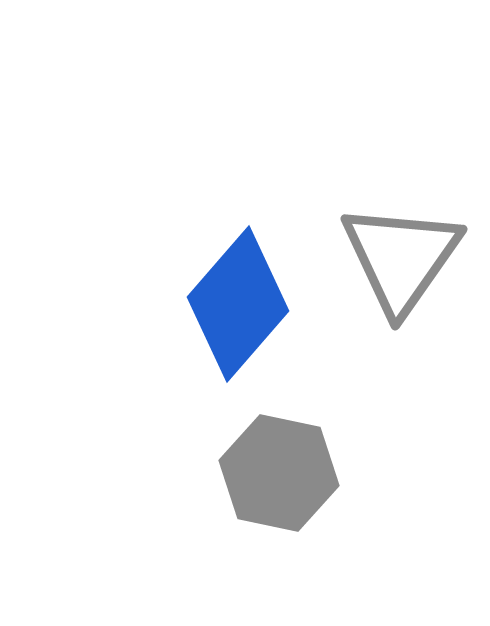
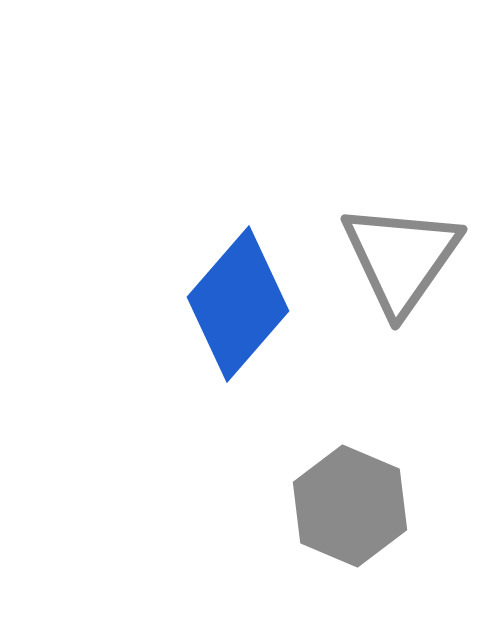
gray hexagon: moved 71 px right, 33 px down; rotated 11 degrees clockwise
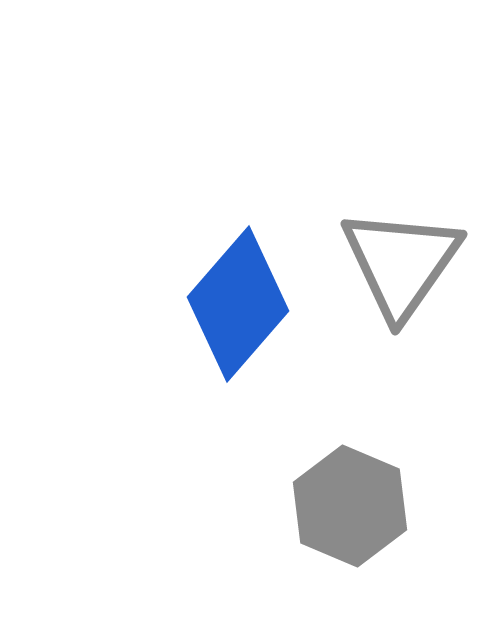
gray triangle: moved 5 px down
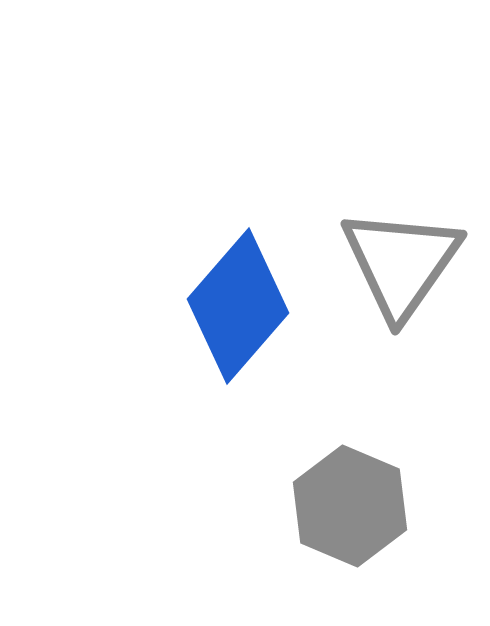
blue diamond: moved 2 px down
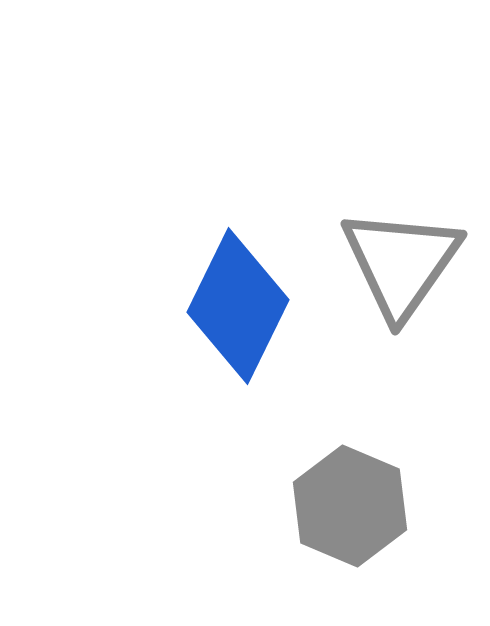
blue diamond: rotated 15 degrees counterclockwise
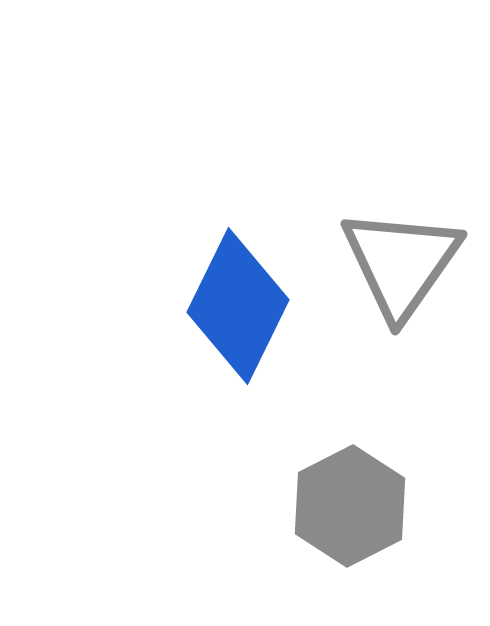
gray hexagon: rotated 10 degrees clockwise
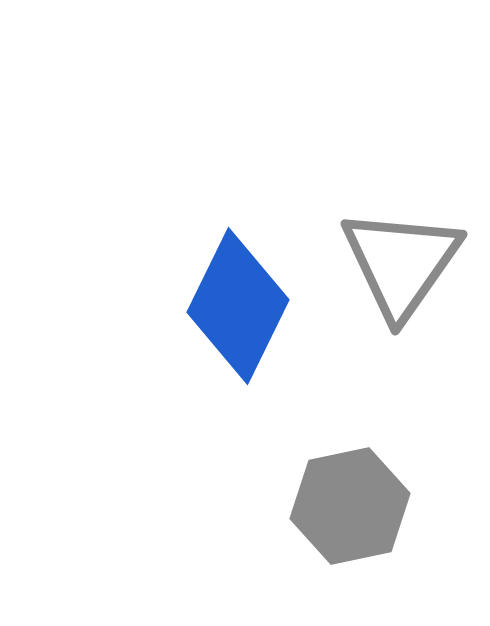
gray hexagon: rotated 15 degrees clockwise
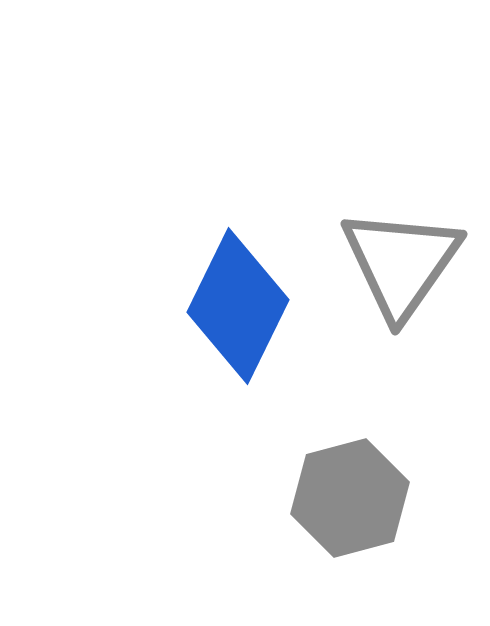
gray hexagon: moved 8 px up; rotated 3 degrees counterclockwise
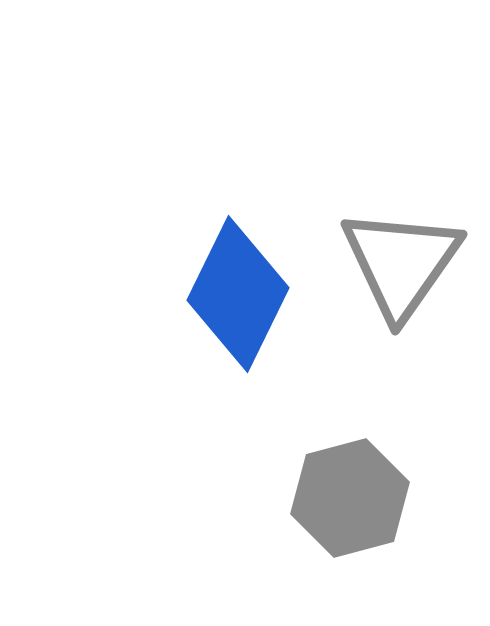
blue diamond: moved 12 px up
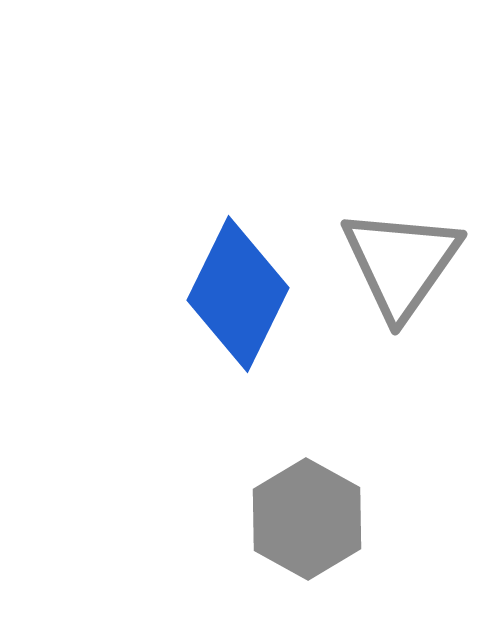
gray hexagon: moved 43 px left, 21 px down; rotated 16 degrees counterclockwise
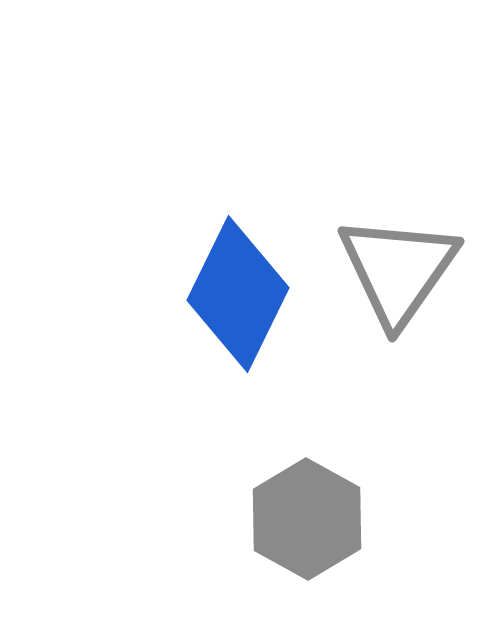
gray triangle: moved 3 px left, 7 px down
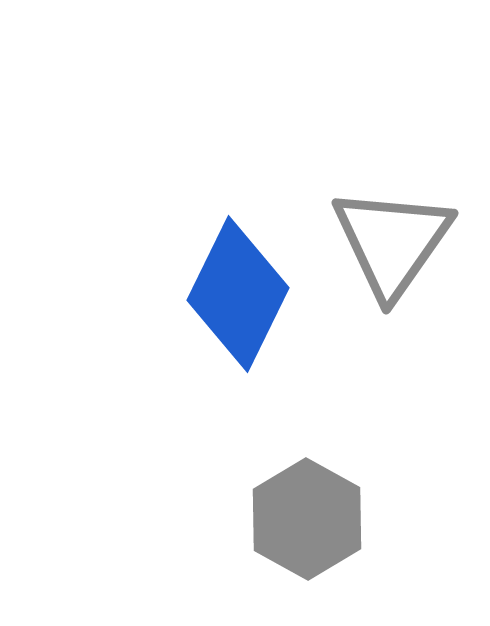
gray triangle: moved 6 px left, 28 px up
